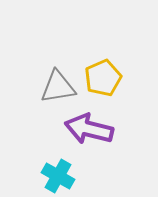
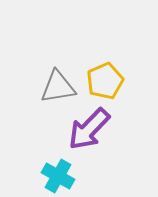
yellow pentagon: moved 2 px right, 3 px down
purple arrow: rotated 60 degrees counterclockwise
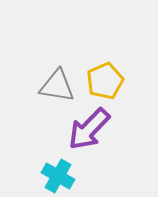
gray triangle: moved 1 px left, 1 px up; rotated 18 degrees clockwise
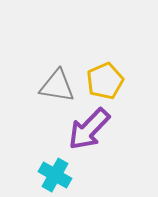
cyan cross: moved 3 px left, 1 px up
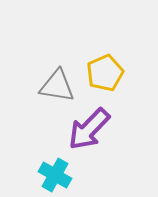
yellow pentagon: moved 8 px up
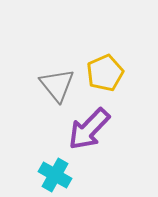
gray triangle: moved 1 px up; rotated 42 degrees clockwise
